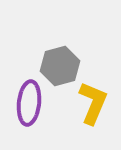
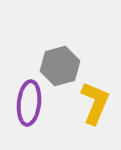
yellow L-shape: moved 2 px right
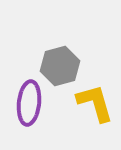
yellow L-shape: rotated 39 degrees counterclockwise
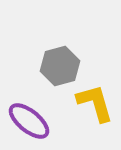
purple ellipse: moved 18 px down; rotated 57 degrees counterclockwise
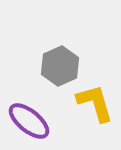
gray hexagon: rotated 9 degrees counterclockwise
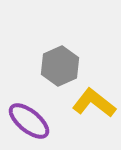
yellow L-shape: moved 1 px left; rotated 36 degrees counterclockwise
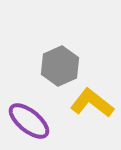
yellow L-shape: moved 2 px left
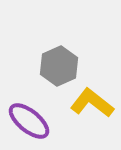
gray hexagon: moved 1 px left
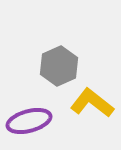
purple ellipse: rotated 54 degrees counterclockwise
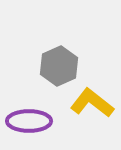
purple ellipse: rotated 15 degrees clockwise
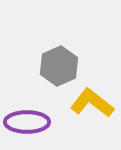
purple ellipse: moved 2 px left, 1 px down
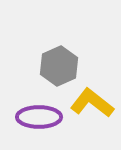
purple ellipse: moved 12 px right, 5 px up
